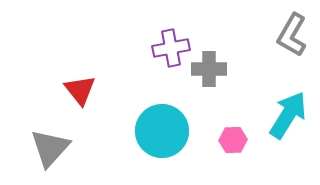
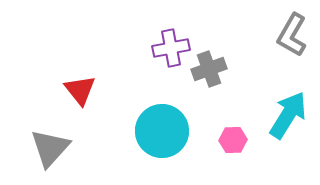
gray cross: rotated 20 degrees counterclockwise
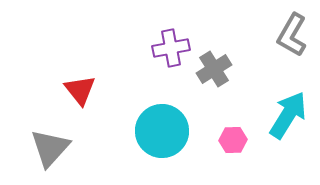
gray cross: moved 5 px right; rotated 12 degrees counterclockwise
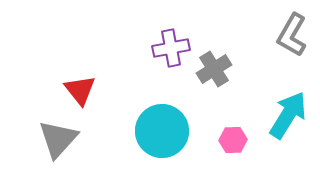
gray triangle: moved 8 px right, 9 px up
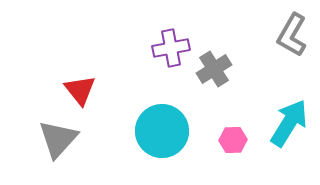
cyan arrow: moved 1 px right, 8 px down
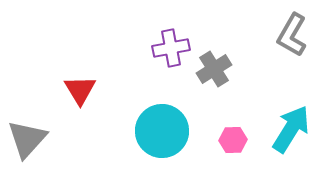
red triangle: rotated 8 degrees clockwise
cyan arrow: moved 2 px right, 6 px down
gray triangle: moved 31 px left
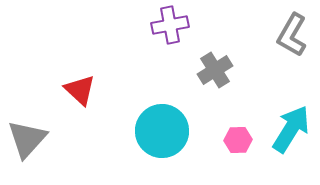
purple cross: moved 1 px left, 23 px up
gray cross: moved 1 px right, 1 px down
red triangle: rotated 16 degrees counterclockwise
pink hexagon: moved 5 px right
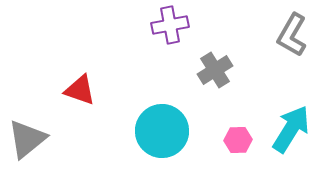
red triangle: rotated 24 degrees counterclockwise
gray triangle: rotated 9 degrees clockwise
